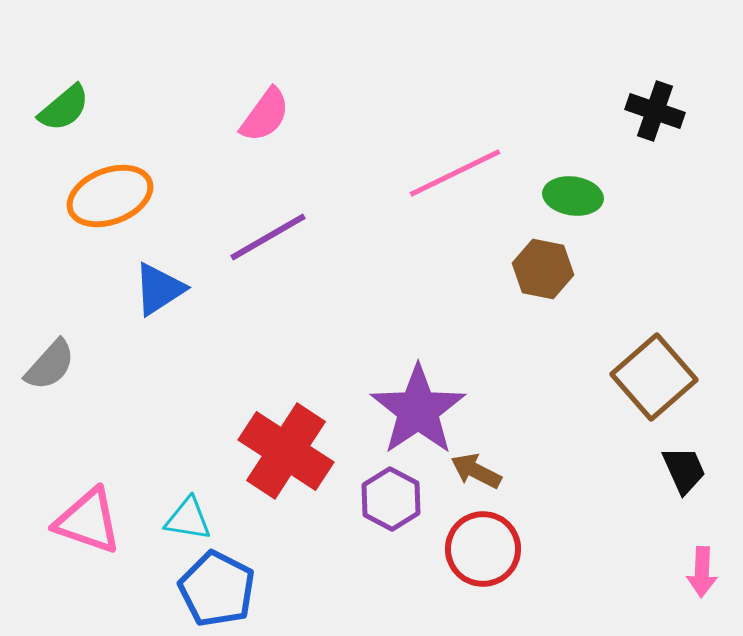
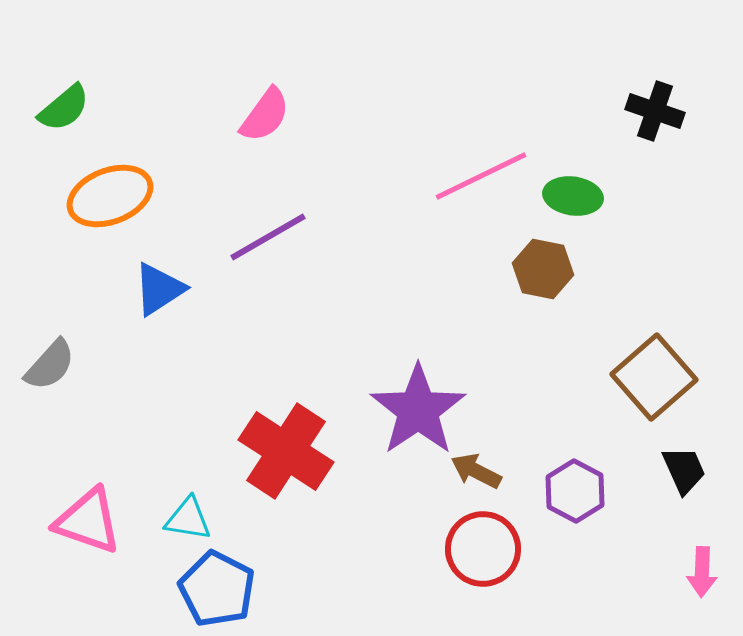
pink line: moved 26 px right, 3 px down
purple hexagon: moved 184 px right, 8 px up
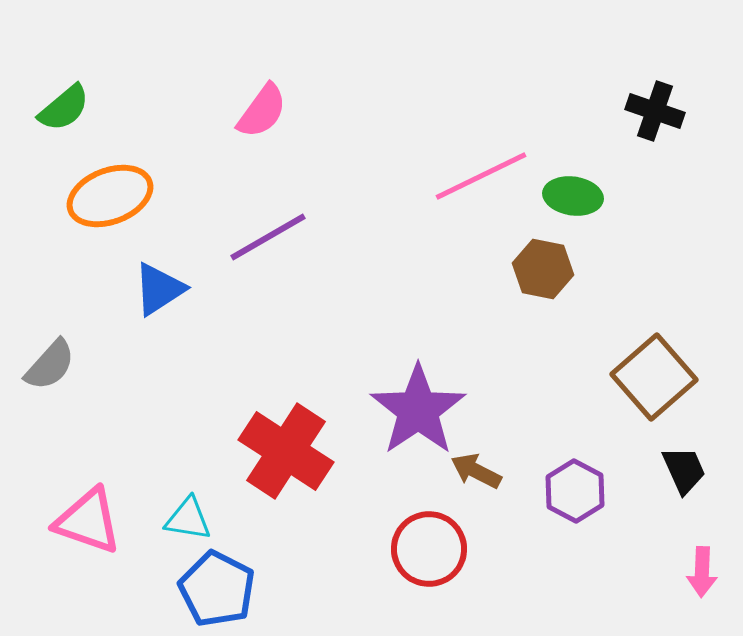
pink semicircle: moved 3 px left, 4 px up
red circle: moved 54 px left
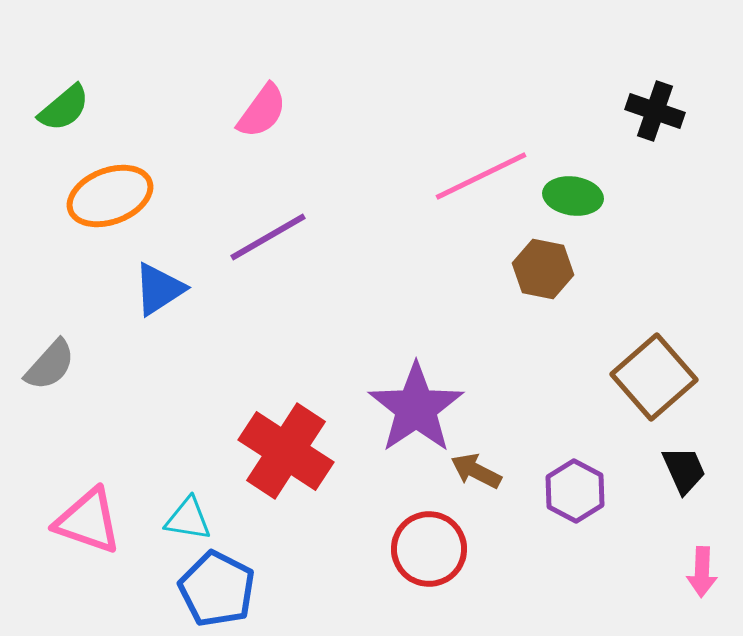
purple star: moved 2 px left, 2 px up
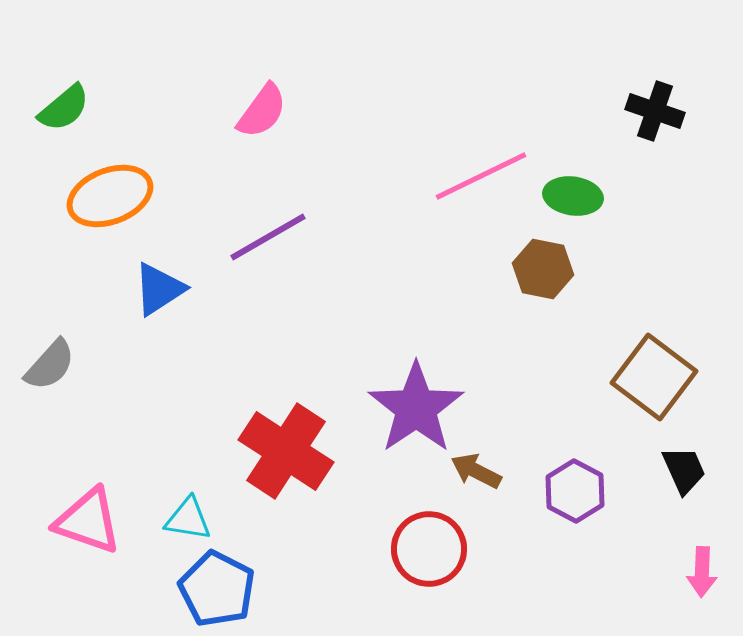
brown square: rotated 12 degrees counterclockwise
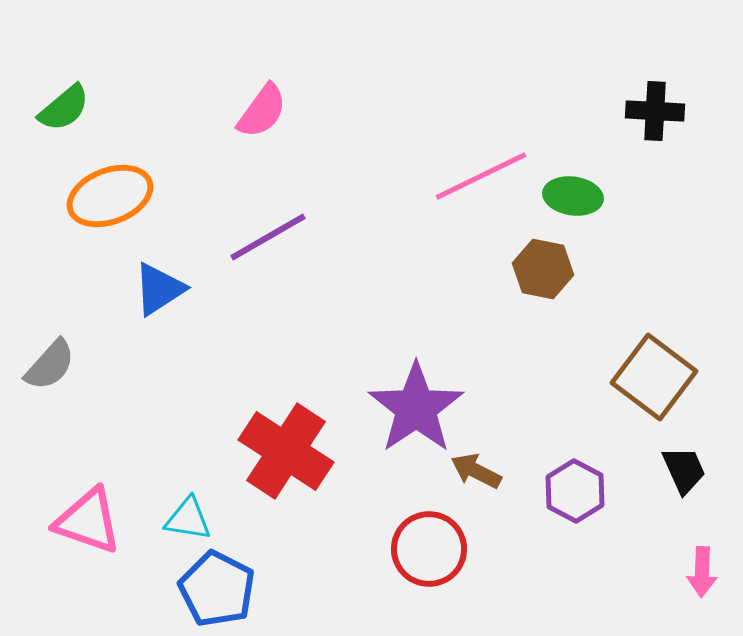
black cross: rotated 16 degrees counterclockwise
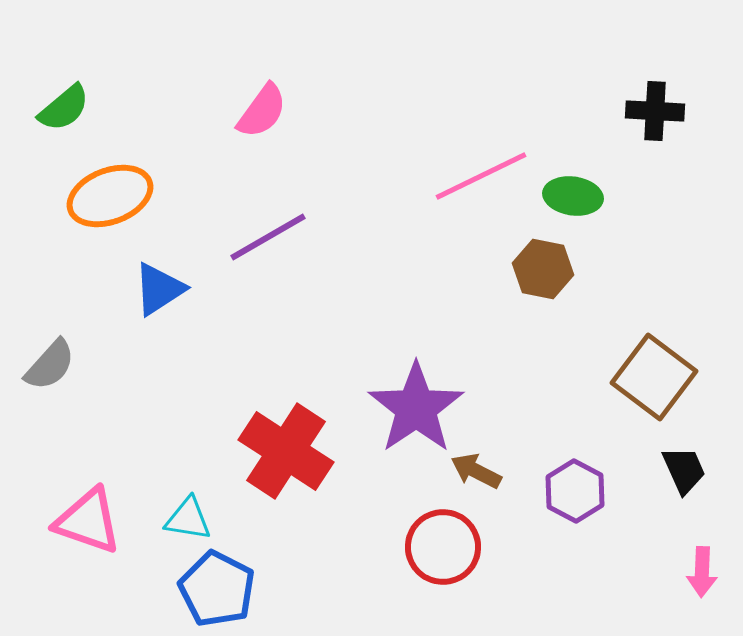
red circle: moved 14 px right, 2 px up
